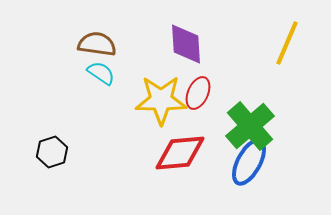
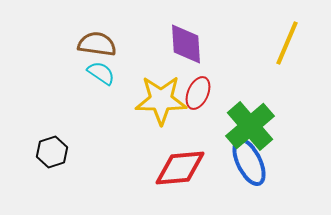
red diamond: moved 15 px down
blue ellipse: rotated 54 degrees counterclockwise
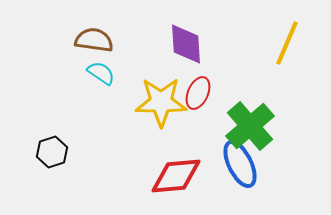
brown semicircle: moved 3 px left, 4 px up
yellow star: moved 2 px down
blue ellipse: moved 9 px left, 2 px down
red diamond: moved 4 px left, 8 px down
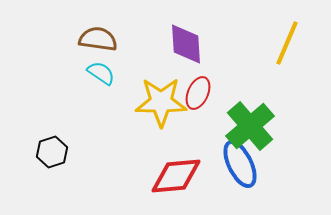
brown semicircle: moved 4 px right, 1 px up
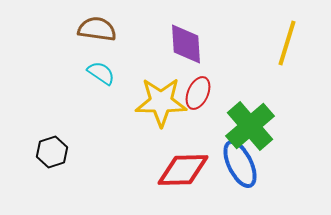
brown semicircle: moved 1 px left, 10 px up
yellow line: rotated 6 degrees counterclockwise
red diamond: moved 7 px right, 6 px up; rotated 4 degrees clockwise
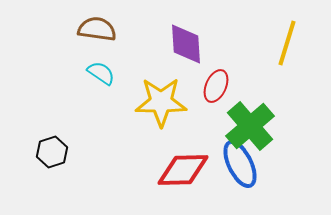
red ellipse: moved 18 px right, 7 px up
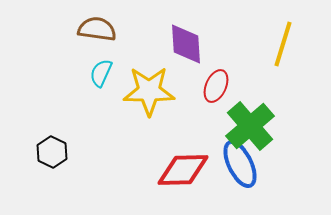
yellow line: moved 4 px left, 1 px down
cyan semicircle: rotated 100 degrees counterclockwise
yellow star: moved 12 px left, 11 px up
black hexagon: rotated 16 degrees counterclockwise
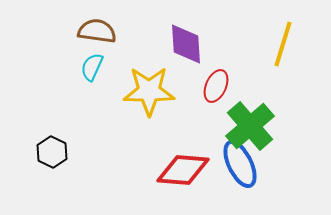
brown semicircle: moved 2 px down
cyan semicircle: moved 9 px left, 6 px up
red diamond: rotated 6 degrees clockwise
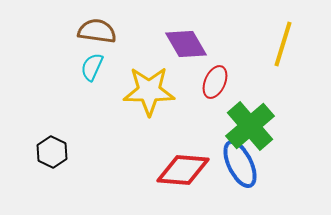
purple diamond: rotated 27 degrees counterclockwise
red ellipse: moved 1 px left, 4 px up
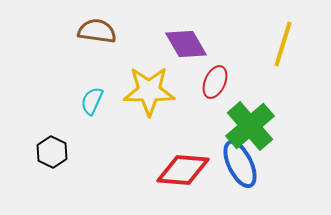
cyan semicircle: moved 34 px down
